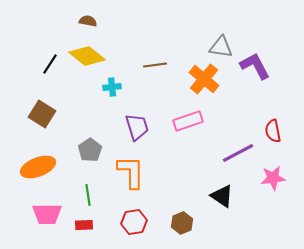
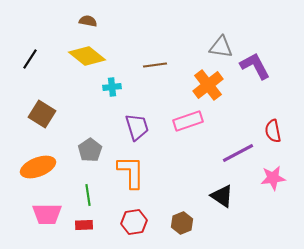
black line: moved 20 px left, 5 px up
orange cross: moved 4 px right, 6 px down; rotated 12 degrees clockwise
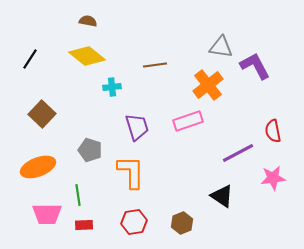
brown square: rotated 12 degrees clockwise
gray pentagon: rotated 20 degrees counterclockwise
green line: moved 10 px left
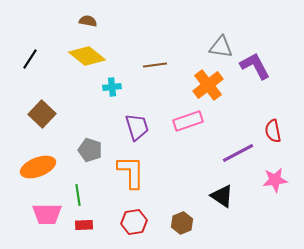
pink star: moved 2 px right, 2 px down
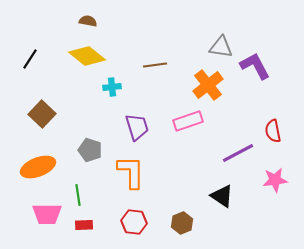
red hexagon: rotated 15 degrees clockwise
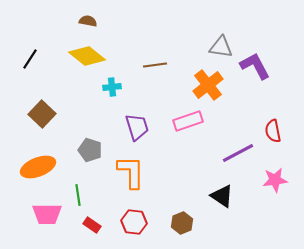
red rectangle: moved 8 px right; rotated 36 degrees clockwise
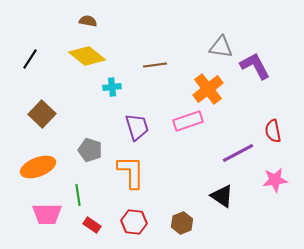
orange cross: moved 4 px down
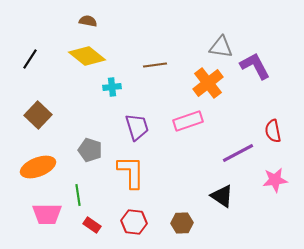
orange cross: moved 6 px up
brown square: moved 4 px left, 1 px down
brown hexagon: rotated 20 degrees clockwise
